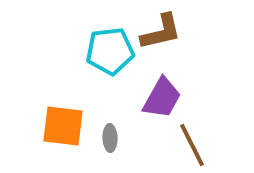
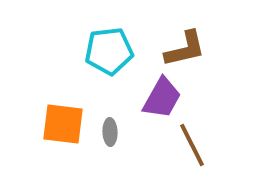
brown L-shape: moved 24 px right, 17 px down
cyan pentagon: moved 1 px left
orange square: moved 2 px up
gray ellipse: moved 6 px up
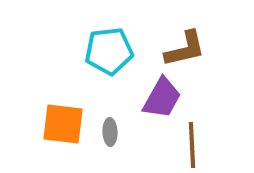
brown line: rotated 24 degrees clockwise
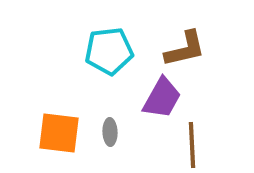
orange square: moved 4 px left, 9 px down
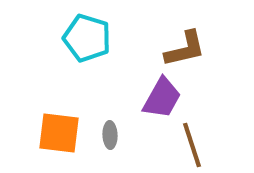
cyan pentagon: moved 22 px left, 13 px up; rotated 24 degrees clockwise
gray ellipse: moved 3 px down
brown line: rotated 15 degrees counterclockwise
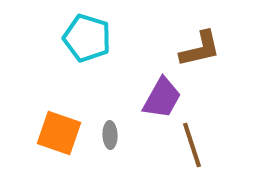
brown L-shape: moved 15 px right
orange square: rotated 12 degrees clockwise
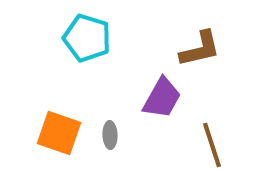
brown line: moved 20 px right
